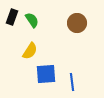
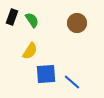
blue line: rotated 42 degrees counterclockwise
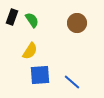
blue square: moved 6 px left, 1 px down
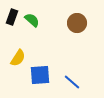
green semicircle: rotated 14 degrees counterclockwise
yellow semicircle: moved 12 px left, 7 px down
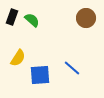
brown circle: moved 9 px right, 5 px up
blue line: moved 14 px up
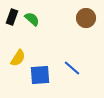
green semicircle: moved 1 px up
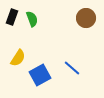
green semicircle: rotated 28 degrees clockwise
blue square: rotated 25 degrees counterclockwise
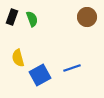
brown circle: moved 1 px right, 1 px up
yellow semicircle: rotated 132 degrees clockwise
blue line: rotated 60 degrees counterclockwise
